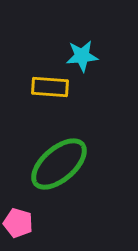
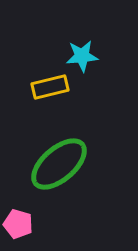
yellow rectangle: rotated 18 degrees counterclockwise
pink pentagon: moved 1 px down
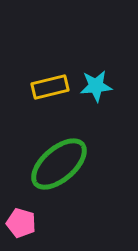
cyan star: moved 14 px right, 30 px down
pink pentagon: moved 3 px right, 1 px up
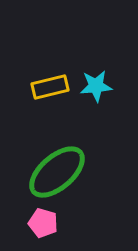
green ellipse: moved 2 px left, 8 px down
pink pentagon: moved 22 px right
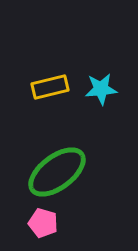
cyan star: moved 5 px right, 3 px down
green ellipse: rotated 4 degrees clockwise
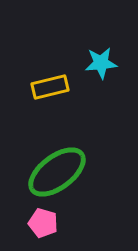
cyan star: moved 26 px up
